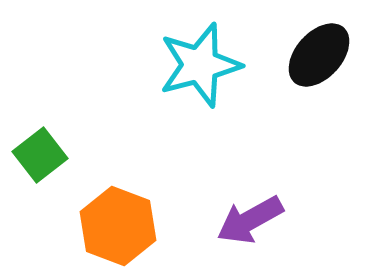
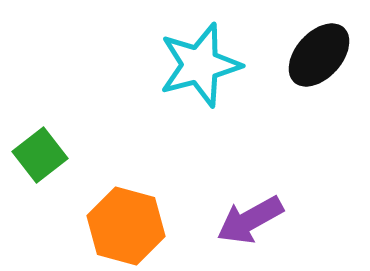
orange hexagon: moved 8 px right; rotated 6 degrees counterclockwise
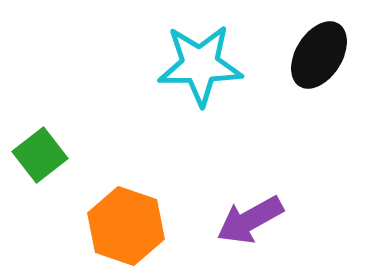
black ellipse: rotated 10 degrees counterclockwise
cyan star: rotated 14 degrees clockwise
orange hexagon: rotated 4 degrees clockwise
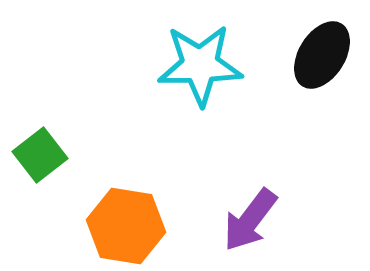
black ellipse: moved 3 px right
purple arrow: rotated 24 degrees counterclockwise
orange hexagon: rotated 10 degrees counterclockwise
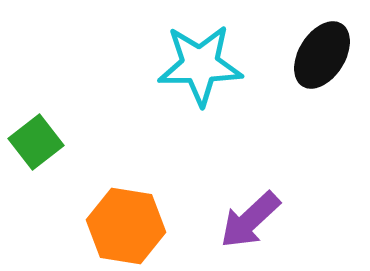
green square: moved 4 px left, 13 px up
purple arrow: rotated 10 degrees clockwise
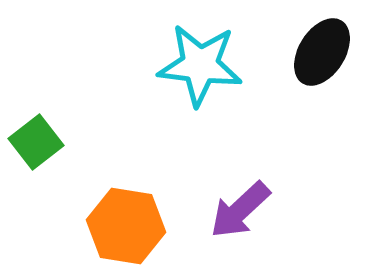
black ellipse: moved 3 px up
cyan star: rotated 8 degrees clockwise
purple arrow: moved 10 px left, 10 px up
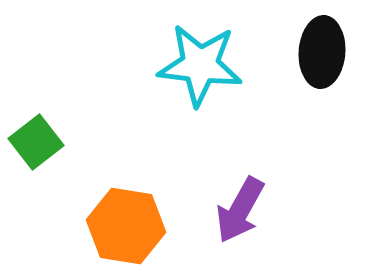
black ellipse: rotated 28 degrees counterclockwise
purple arrow: rotated 18 degrees counterclockwise
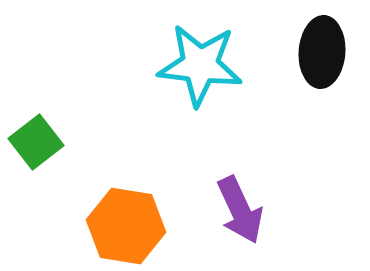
purple arrow: rotated 54 degrees counterclockwise
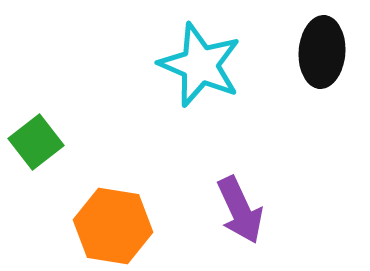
cyan star: rotated 16 degrees clockwise
orange hexagon: moved 13 px left
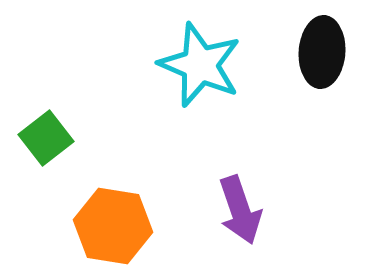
green square: moved 10 px right, 4 px up
purple arrow: rotated 6 degrees clockwise
